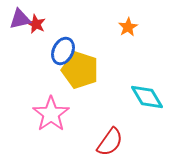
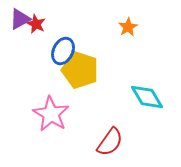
purple triangle: rotated 15 degrees counterclockwise
pink star: rotated 6 degrees counterclockwise
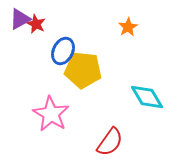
yellow pentagon: moved 3 px right; rotated 12 degrees counterclockwise
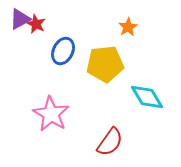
yellow pentagon: moved 22 px right, 6 px up; rotated 12 degrees counterclockwise
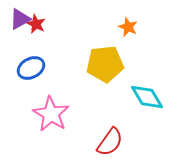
orange star: rotated 18 degrees counterclockwise
blue ellipse: moved 32 px left, 17 px down; rotated 36 degrees clockwise
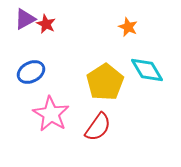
purple triangle: moved 5 px right
red star: moved 10 px right
yellow pentagon: moved 18 px down; rotated 27 degrees counterclockwise
blue ellipse: moved 4 px down
cyan diamond: moved 27 px up
red semicircle: moved 12 px left, 15 px up
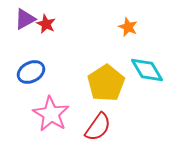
yellow pentagon: moved 1 px right, 1 px down
